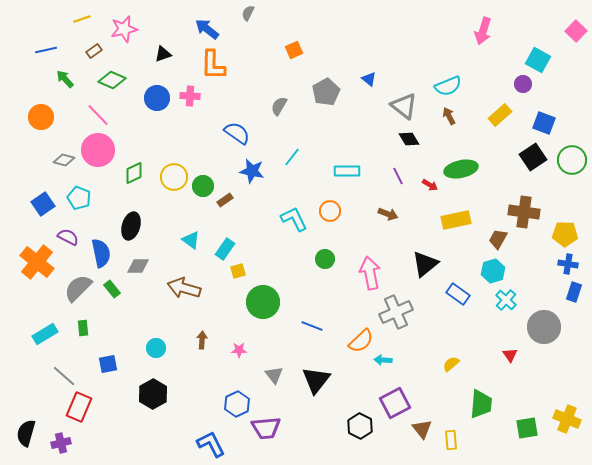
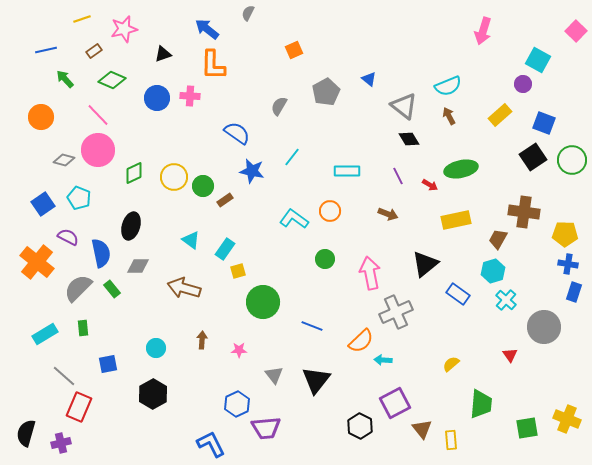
cyan L-shape at (294, 219): rotated 28 degrees counterclockwise
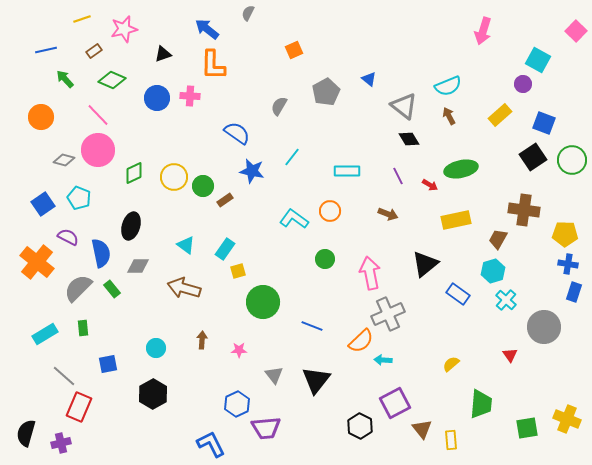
brown cross at (524, 212): moved 2 px up
cyan triangle at (191, 240): moved 5 px left, 5 px down
gray cross at (396, 312): moved 8 px left, 2 px down
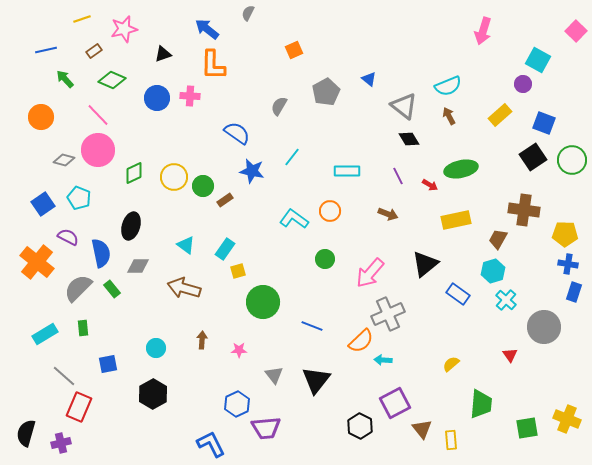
pink arrow at (370, 273): rotated 128 degrees counterclockwise
